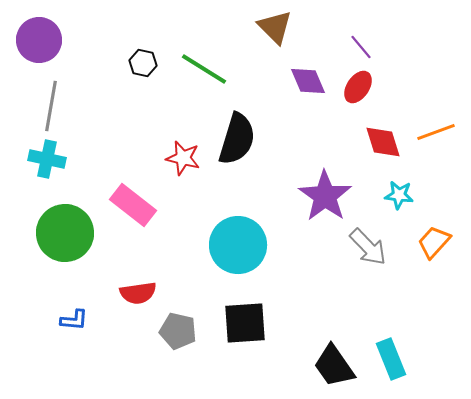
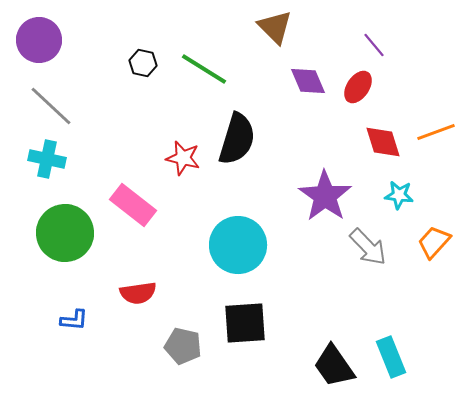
purple line: moved 13 px right, 2 px up
gray line: rotated 57 degrees counterclockwise
gray pentagon: moved 5 px right, 15 px down
cyan rectangle: moved 2 px up
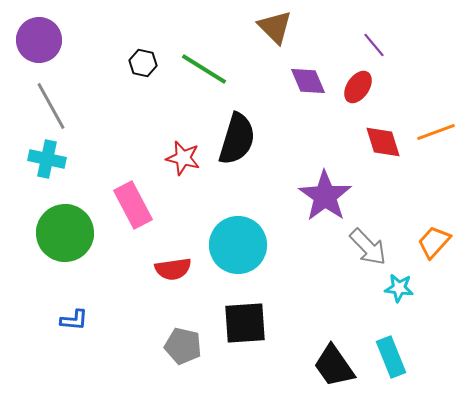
gray line: rotated 18 degrees clockwise
cyan star: moved 93 px down
pink rectangle: rotated 24 degrees clockwise
red semicircle: moved 35 px right, 24 px up
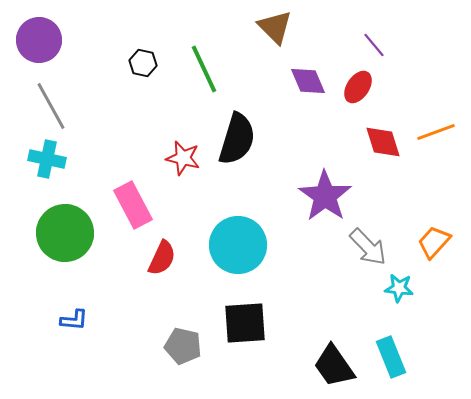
green line: rotated 33 degrees clockwise
red semicircle: moved 11 px left, 11 px up; rotated 57 degrees counterclockwise
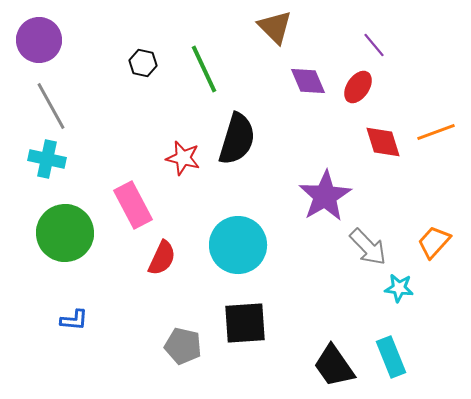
purple star: rotated 6 degrees clockwise
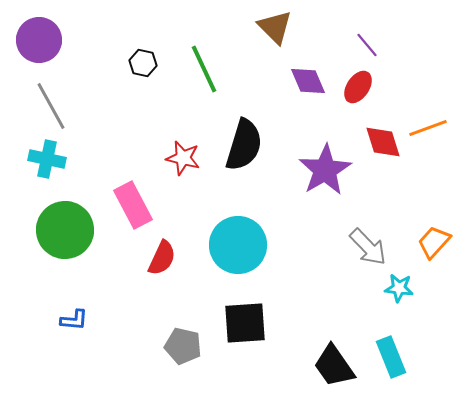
purple line: moved 7 px left
orange line: moved 8 px left, 4 px up
black semicircle: moved 7 px right, 6 px down
purple star: moved 26 px up
green circle: moved 3 px up
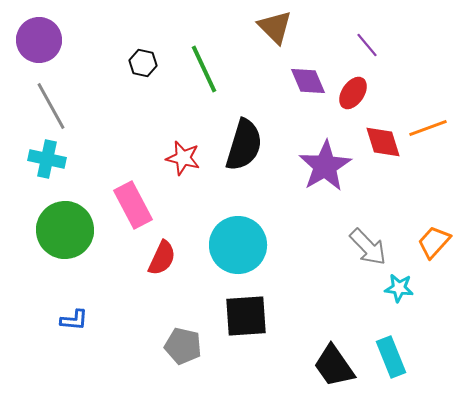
red ellipse: moved 5 px left, 6 px down
purple star: moved 4 px up
black square: moved 1 px right, 7 px up
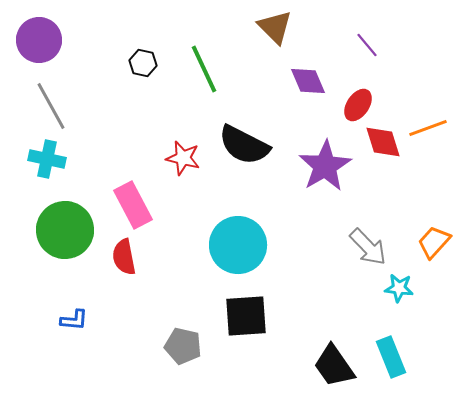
red ellipse: moved 5 px right, 12 px down
black semicircle: rotated 100 degrees clockwise
red semicircle: moved 38 px left, 1 px up; rotated 144 degrees clockwise
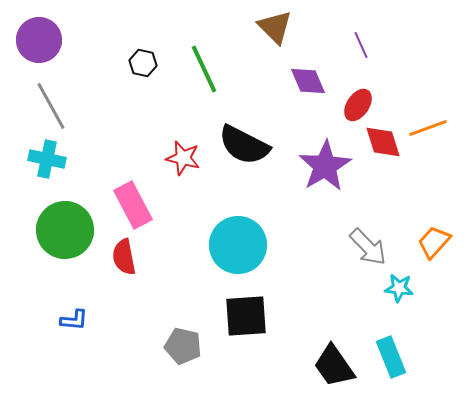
purple line: moved 6 px left; rotated 16 degrees clockwise
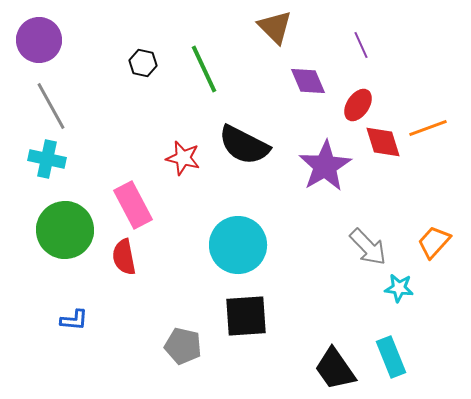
black trapezoid: moved 1 px right, 3 px down
